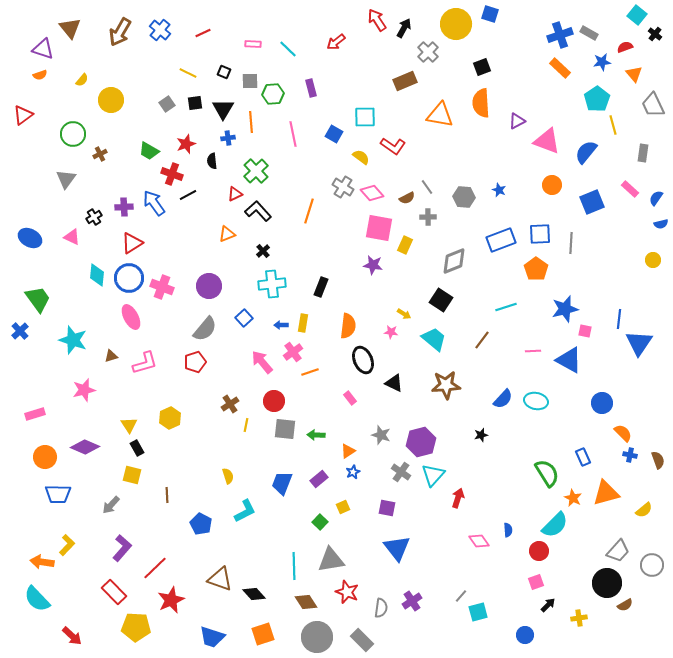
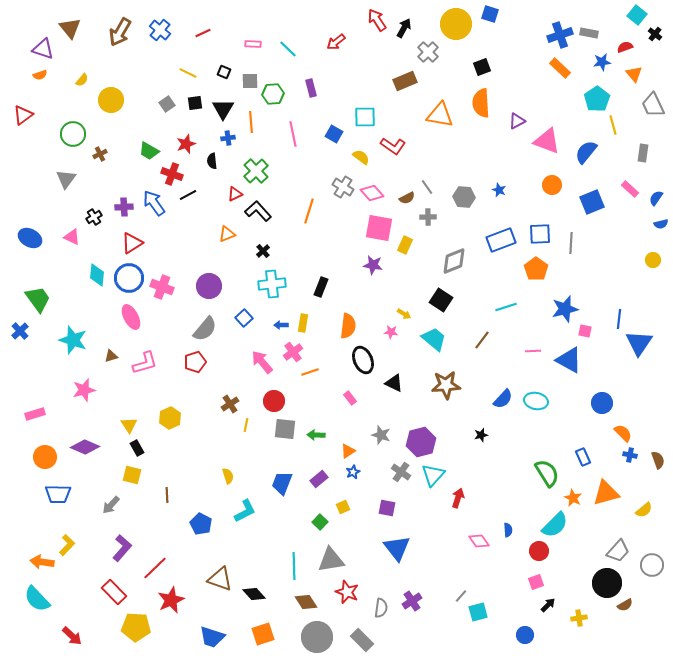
gray rectangle at (589, 33): rotated 18 degrees counterclockwise
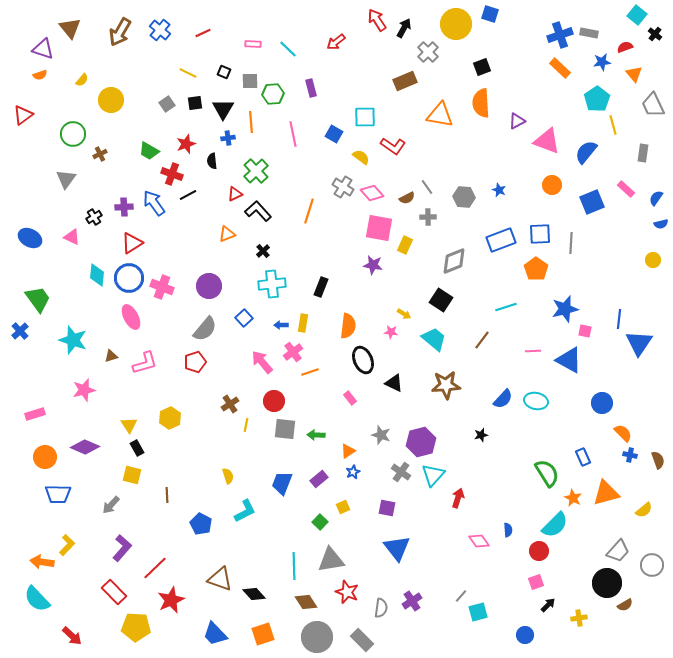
pink rectangle at (630, 189): moved 4 px left
blue trapezoid at (212, 637): moved 3 px right, 3 px up; rotated 28 degrees clockwise
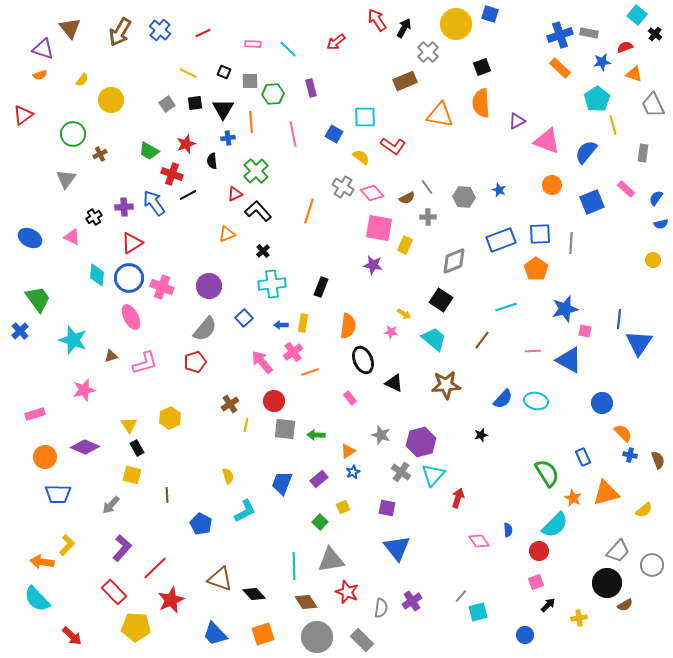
orange triangle at (634, 74): rotated 30 degrees counterclockwise
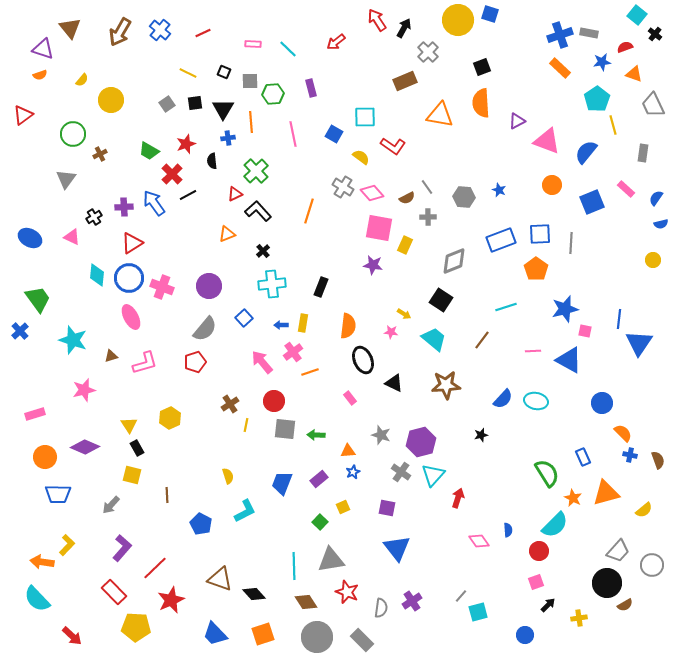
yellow circle at (456, 24): moved 2 px right, 4 px up
red cross at (172, 174): rotated 25 degrees clockwise
orange triangle at (348, 451): rotated 28 degrees clockwise
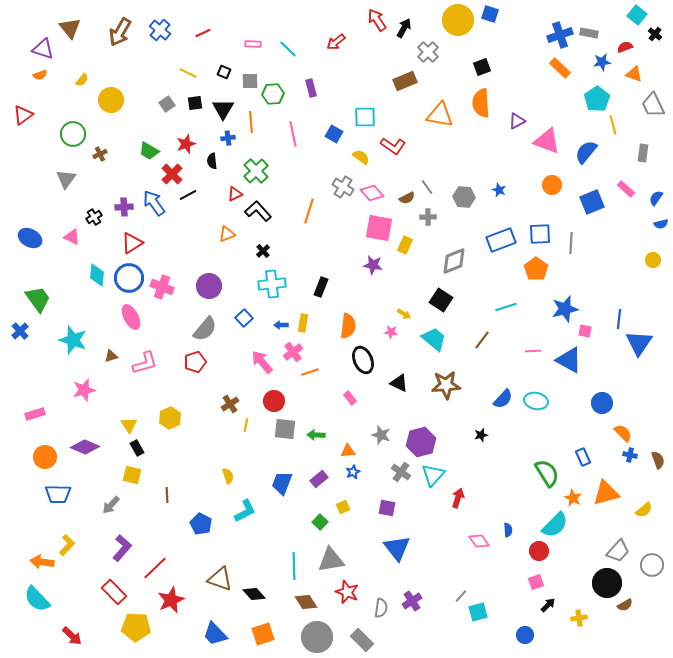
black triangle at (394, 383): moved 5 px right
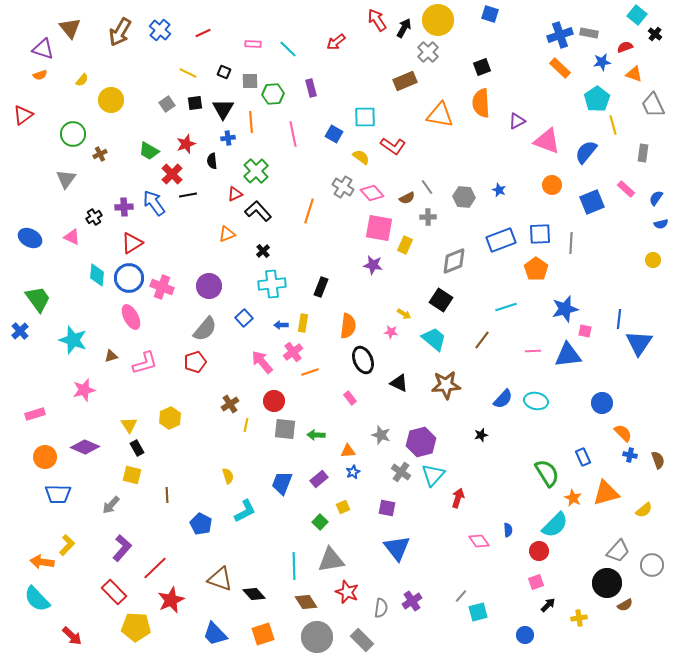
yellow circle at (458, 20): moved 20 px left
black line at (188, 195): rotated 18 degrees clockwise
blue triangle at (569, 360): moved 1 px left, 5 px up; rotated 36 degrees counterclockwise
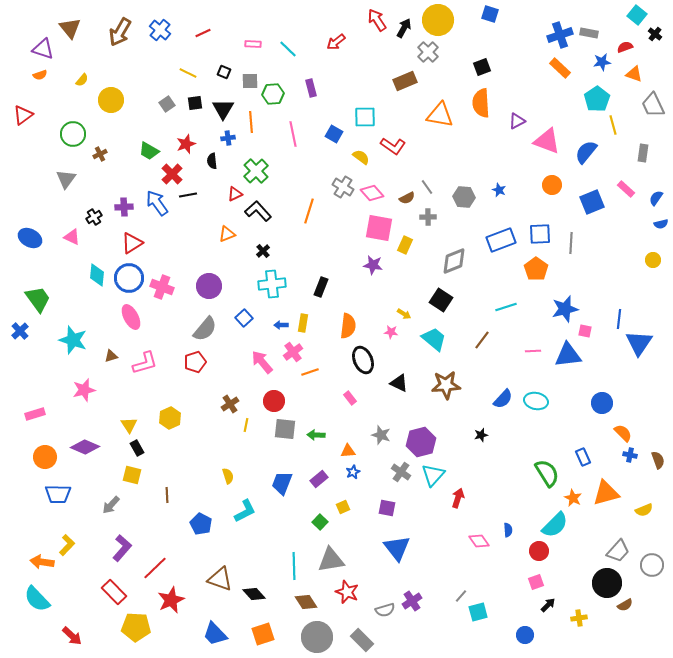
blue arrow at (154, 203): moved 3 px right
yellow semicircle at (644, 510): rotated 18 degrees clockwise
gray semicircle at (381, 608): moved 4 px right, 2 px down; rotated 66 degrees clockwise
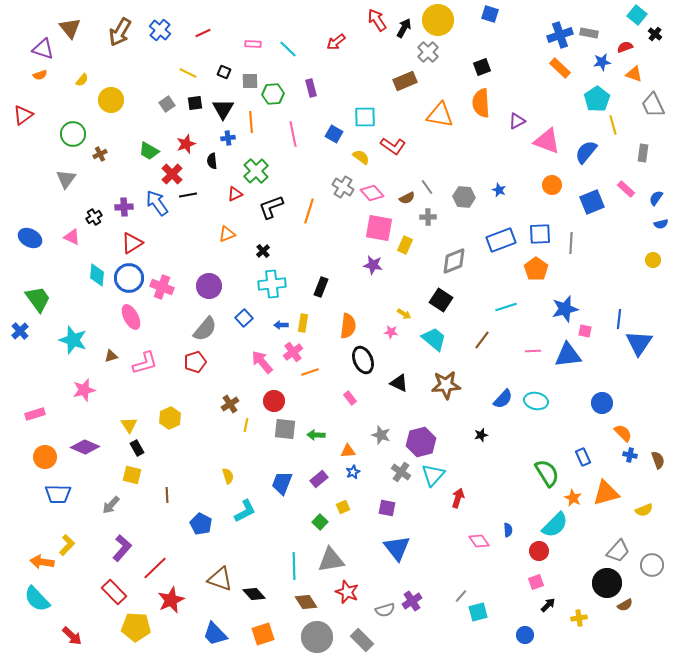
black L-shape at (258, 211): moved 13 px right, 4 px up; rotated 68 degrees counterclockwise
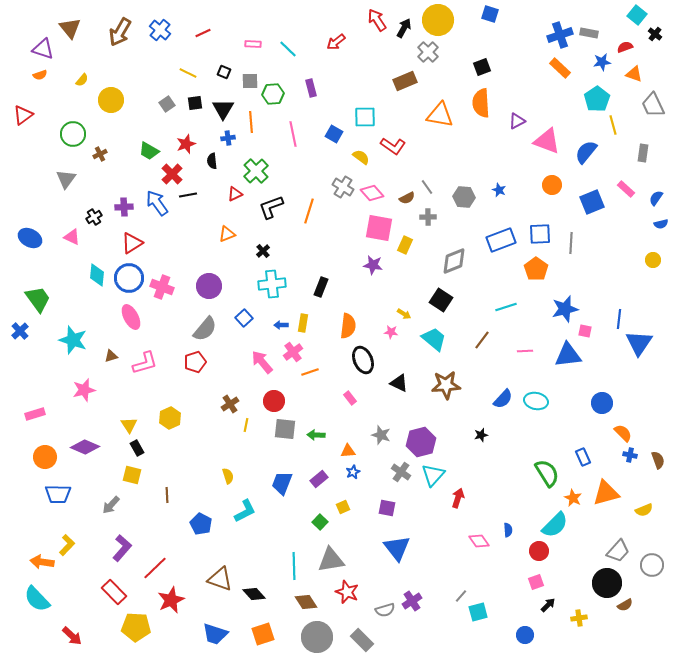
pink line at (533, 351): moved 8 px left
blue trapezoid at (215, 634): rotated 28 degrees counterclockwise
